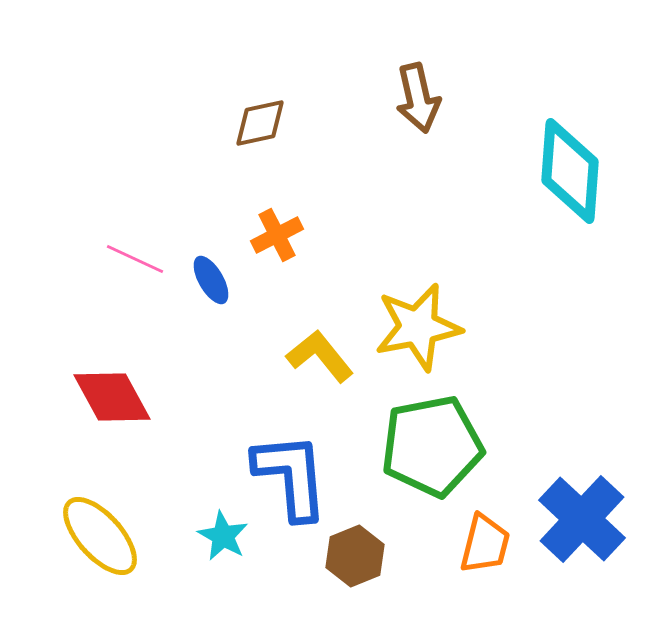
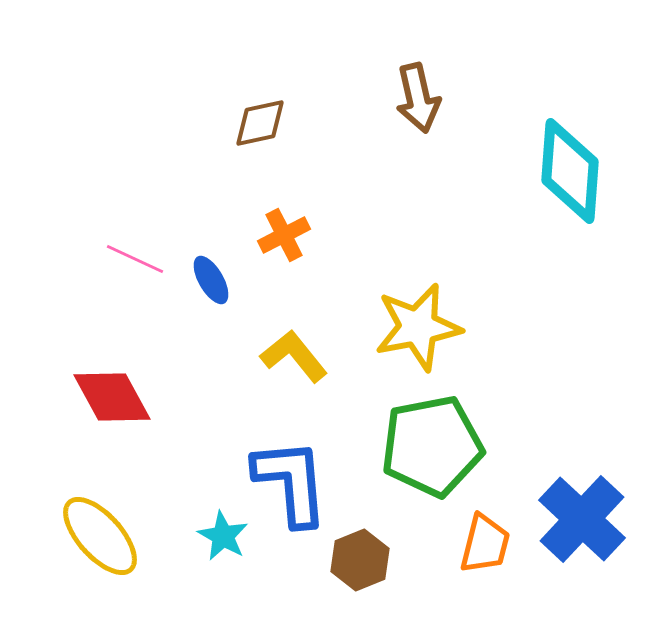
orange cross: moved 7 px right
yellow L-shape: moved 26 px left
blue L-shape: moved 6 px down
brown hexagon: moved 5 px right, 4 px down
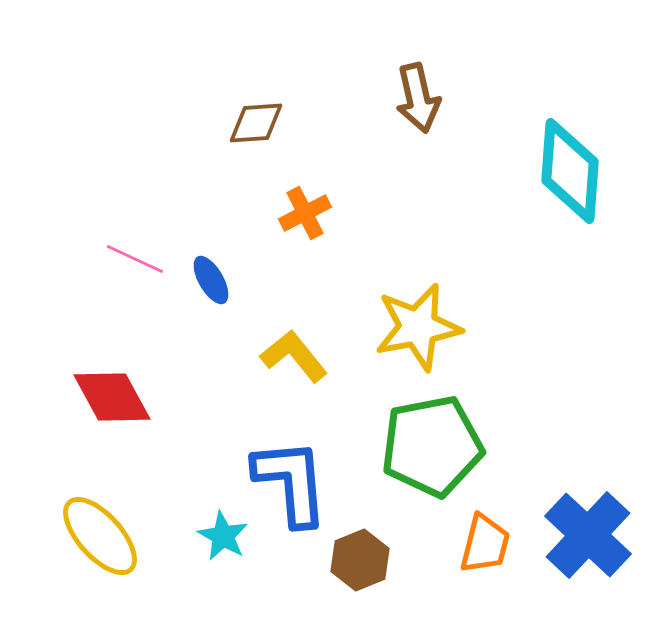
brown diamond: moved 4 px left; rotated 8 degrees clockwise
orange cross: moved 21 px right, 22 px up
blue cross: moved 6 px right, 16 px down
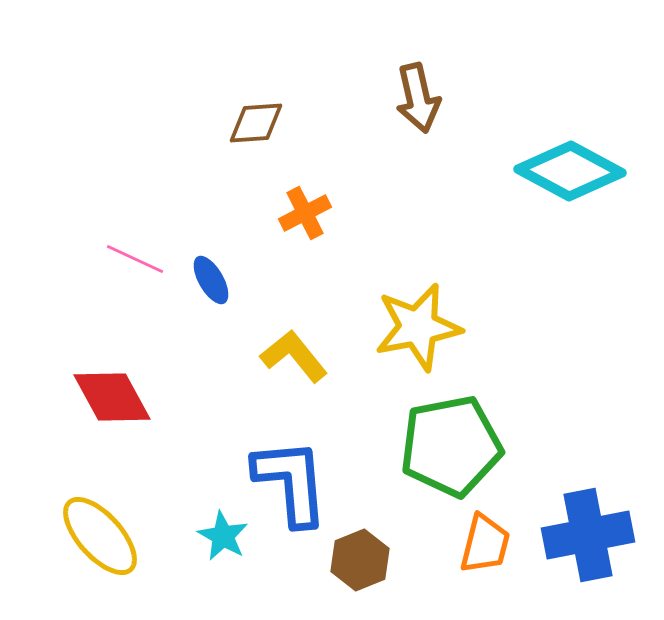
cyan diamond: rotated 66 degrees counterclockwise
green pentagon: moved 19 px right
blue cross: rotated 36 degrees clockwise
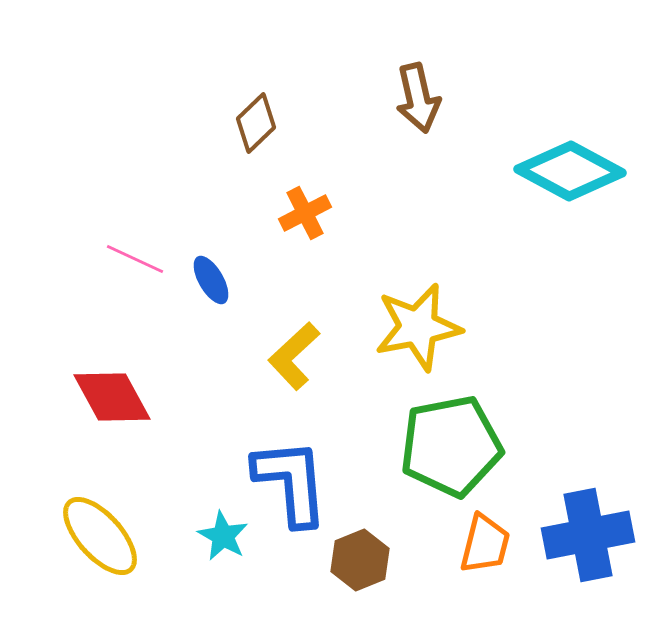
brown diamond: rotated 40 degrees counterclockwise
yellow L-shape: rotated 94 degrees counterclockwise
